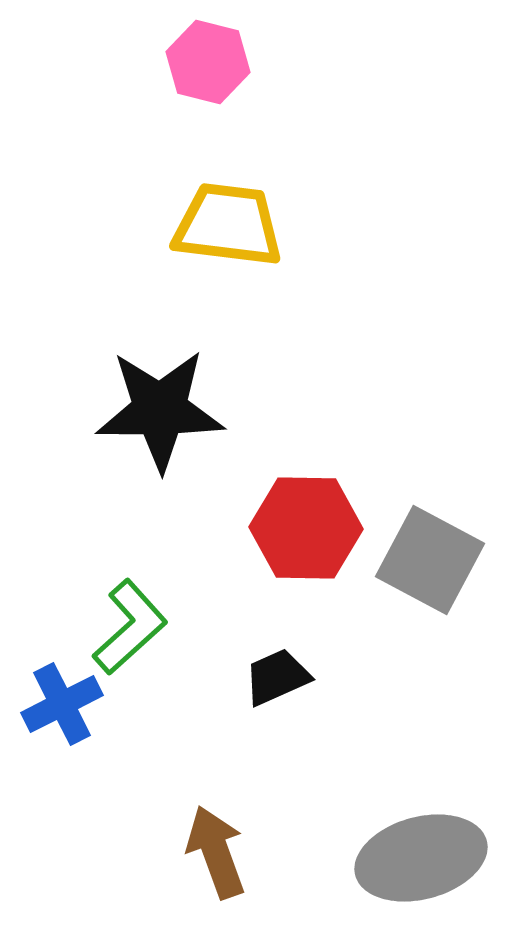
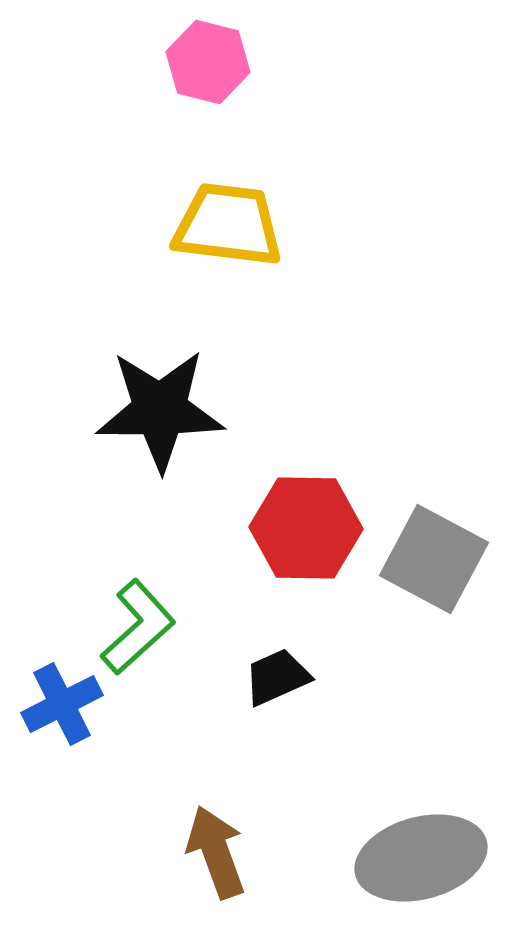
gray square: moved 4 px right, 1 px up
green L-shape: moved 8 px right
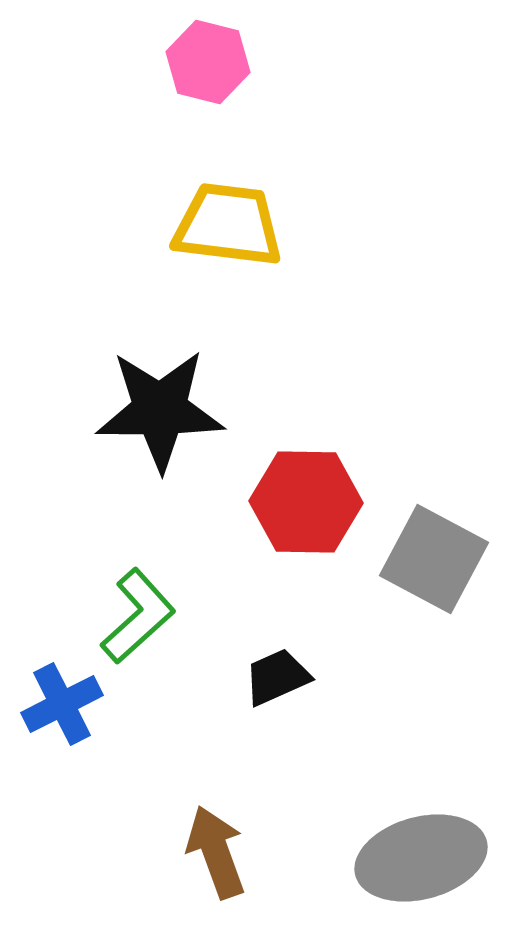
red hexagon: moved 26 px up
green L-shape: moved 11 px up
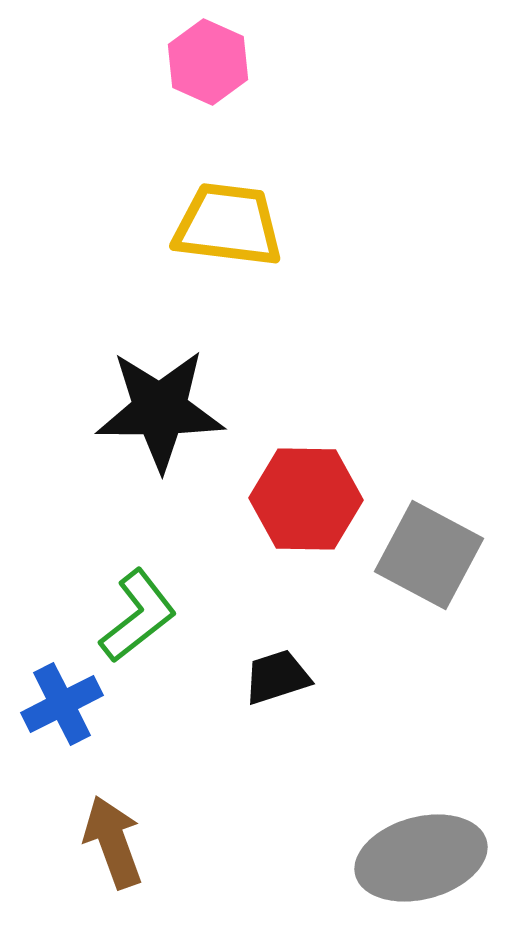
pink hexagon: rotated 10 degrees clockwise
red hexagon: moved 3 px up
gray square: moved 5 px left, 4 px up
green L-shape: rotated 4 degrees clockwise
black trapezoid: rotated 6 degrees clockwise
brown arrow: moved 103 px left, 10 px up
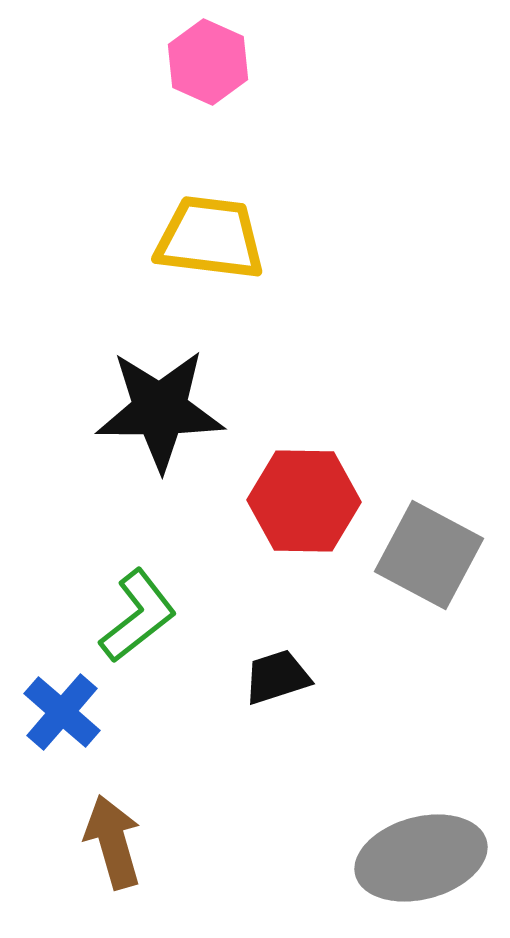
yellow trapezoid: moved 18 px left, 13 px down
red hexagon: moved 2 px left, 2 px down
blue cross: moved 8 px down; rotated 22 degrees counterclockwise
brown arrow: rotated 4 degrees clockwise
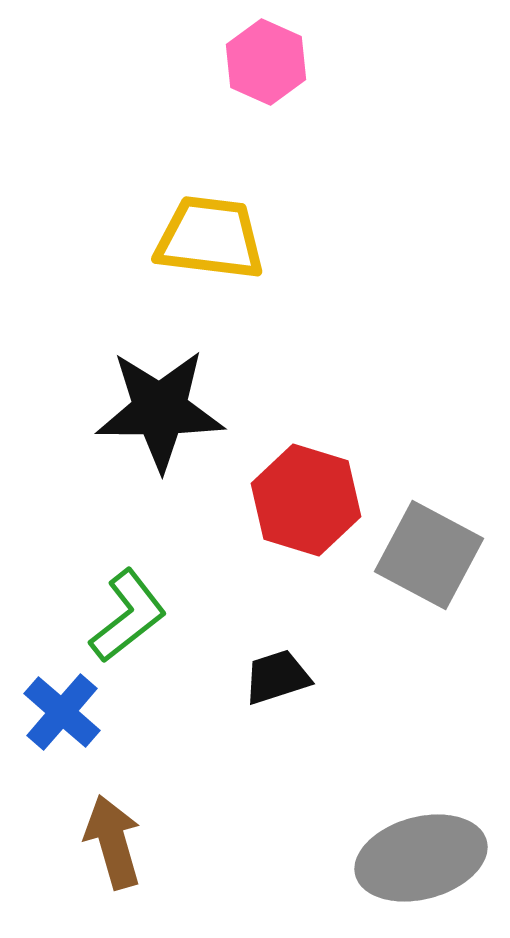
pink hexagon: moved 58 px right
red hexagon: moved 2 px right, 1 px up; rotated 16 degrees clockwise
green L-shape: moved 10 px left
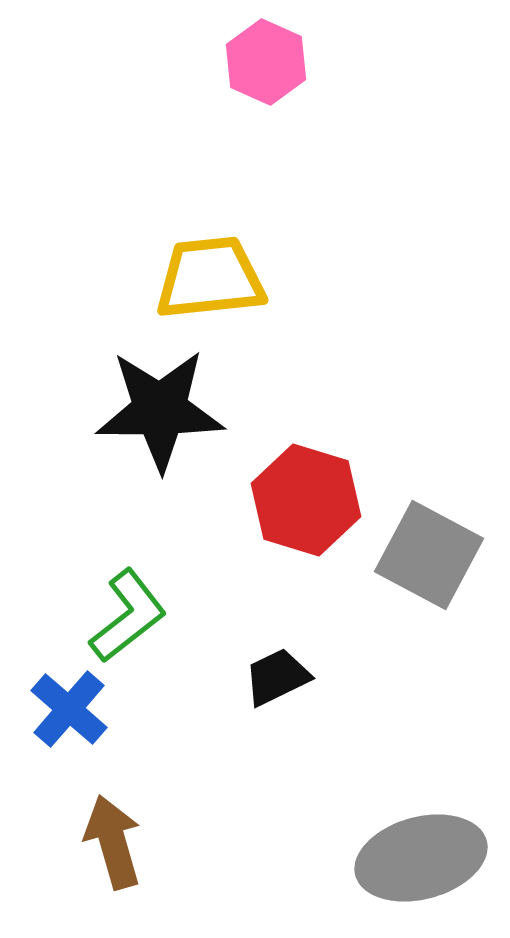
yellow trapezoid: moved 40 px down; rotated 13 degrees counterclockwise
black trapezoid: rotated 8 degrees counterclockwise
blue cross: moved 7 px right, 3 px up
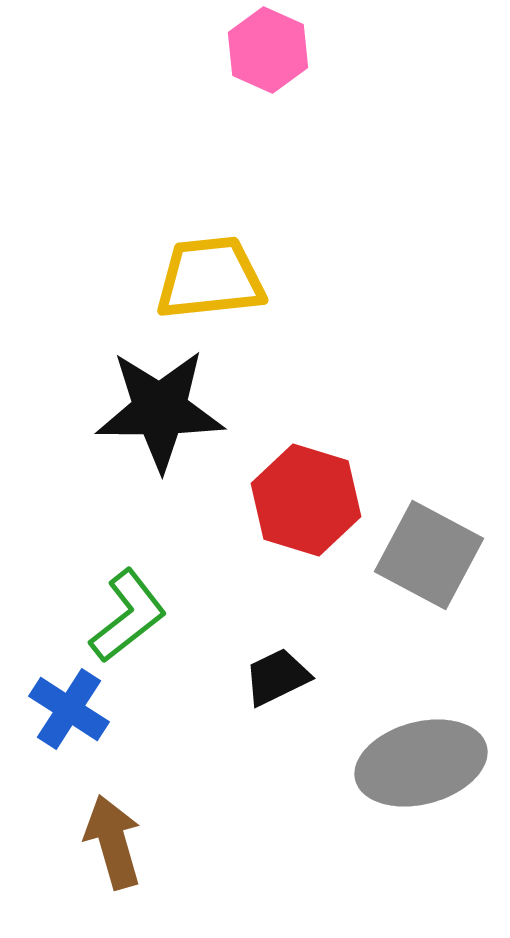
pink hexagon: moved 2 px right, 12 px up
blue cross: rotated 8 degrees counterclockwise
gray ellipse: moved 95 px up
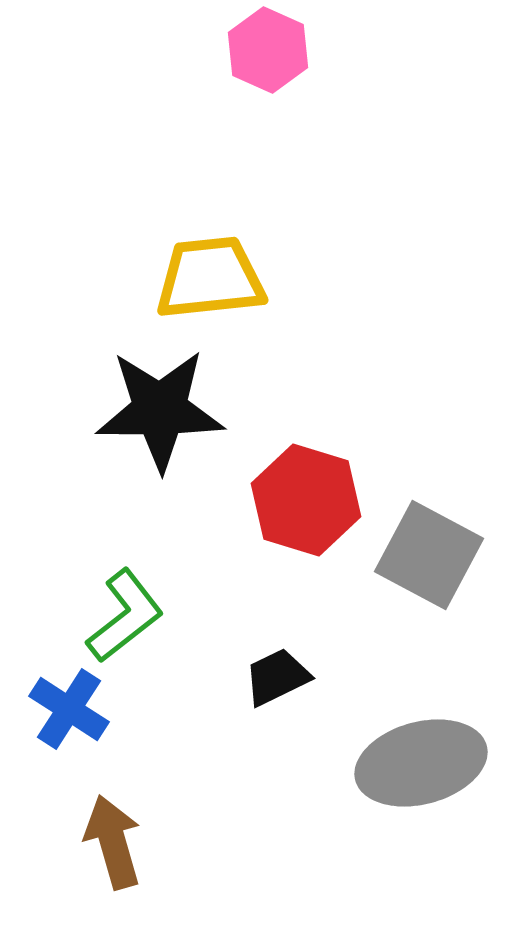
green L-shape: moved 3 px left
